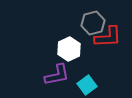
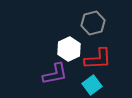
red L-shape: moved 10 px left, 22 px down
purple L-shape: moved 2 px left, 1 px up
cyan square: moved 5 px right
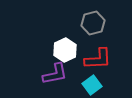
white hexagon: moved 4 px left, 1 px down
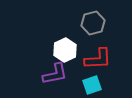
cyan square: rotated 18 degrees clockwise
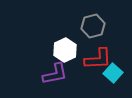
gray hexagon: moved 3 px down
cyan square: moved 21 px right, 12 px up; rotated 30 degrees counterclockwise
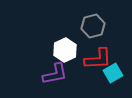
cyan square: rotated 18 degrees clockwise
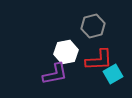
white hexagon: moved 1 px right, 2 px down; rotated 15 degrees clockwise
red L-shape: moved 1 px right, 1 px down
cyan square: moved 1 px down
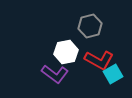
gray hexagon: moved 3 px left
red L-shape: rotated 32 degrees clockwise
purple L-shape: rotated 48 degrees clockwise
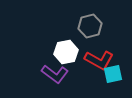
cyan square: rotated 18 degrees clockwise
